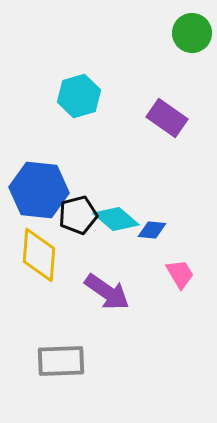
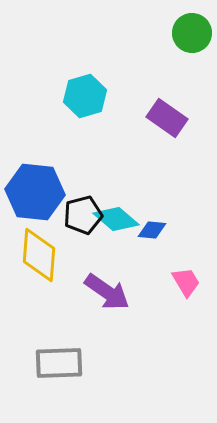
cyan hexagon: moved 6 px right
blue hexagon: moved 4 px left, 2 px down
black pentagon: moved 5 px right
pink trapezoid: moved 6 px right, 8 px down
gray rectangle: moved 2 px left, 2 px down
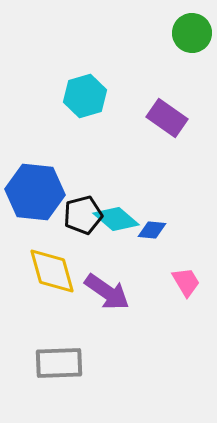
yellow diamond: moved 13 px right, 16 px down; rotated 20 degrees counterclockwise
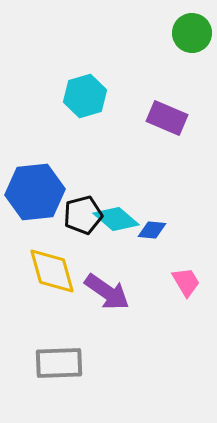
purple rectangle: rotated 12 degrees counterclockwise
blue hexagon: rotated 12 degrees counterclockwise
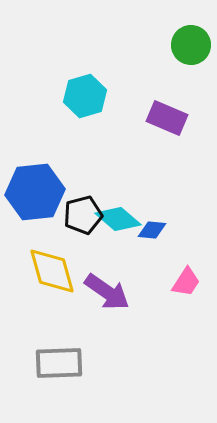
green circle: moved 1 px left, 12 px down
cyan diamond: moved 2 px right
pink trapezoid: rotated 64 degrees clockwise
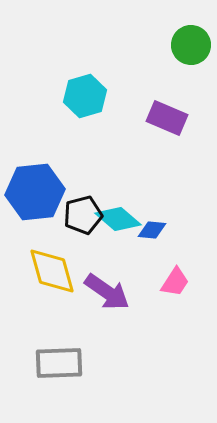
pink trapezoid: moved 11 px left
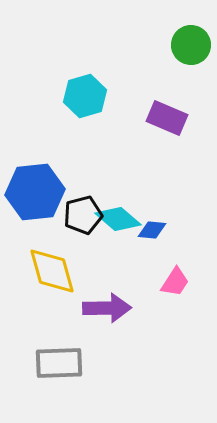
purple arrow: moved 16 px down; rotated 36 degrees counterclockwise
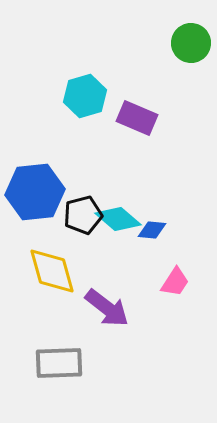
green circle: moved 2 px up
purple rectangle: moved 30 px left
purple arrow: rotated 39 degrees clockwise
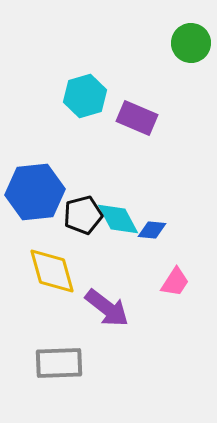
cyan diamond: rotated 21 degrees clockwise
